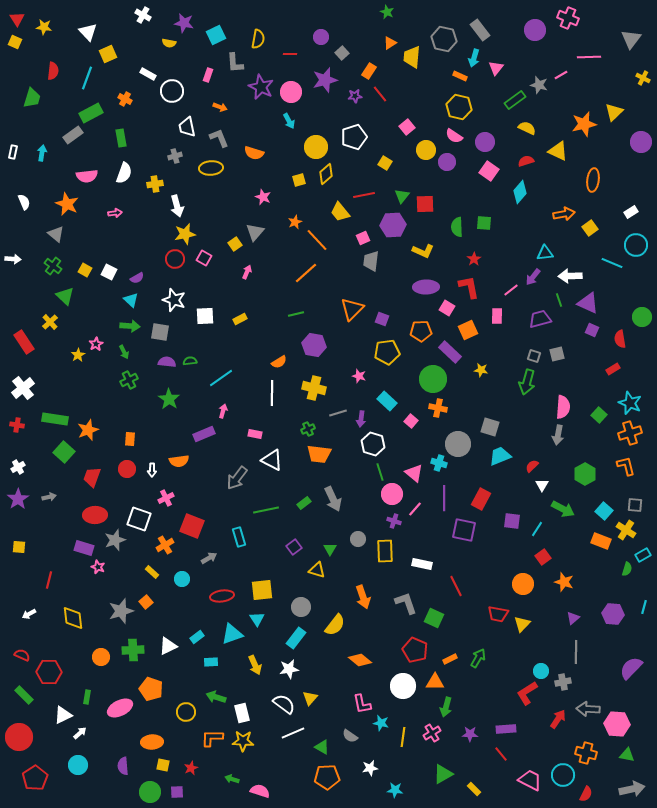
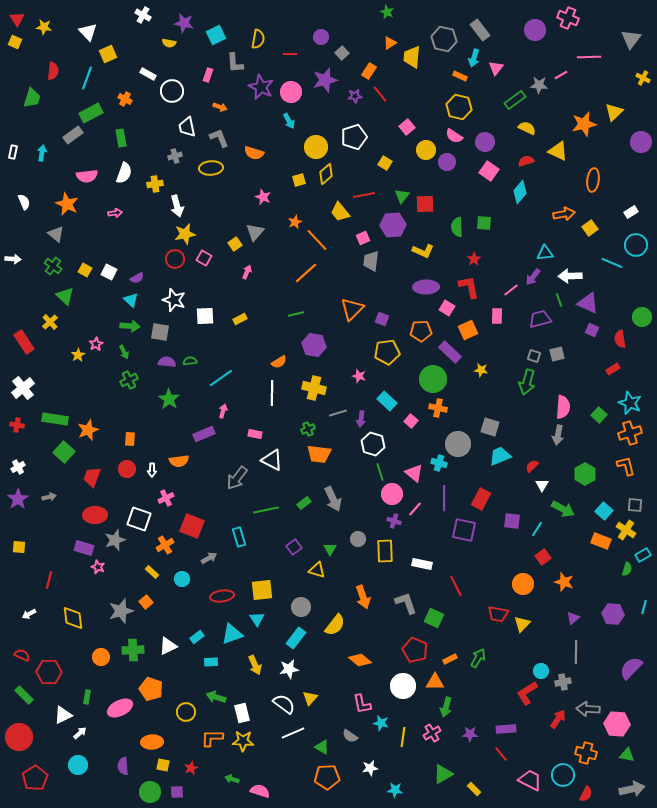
gray star at (539, 85): rotated 12 degrees counterclockwise
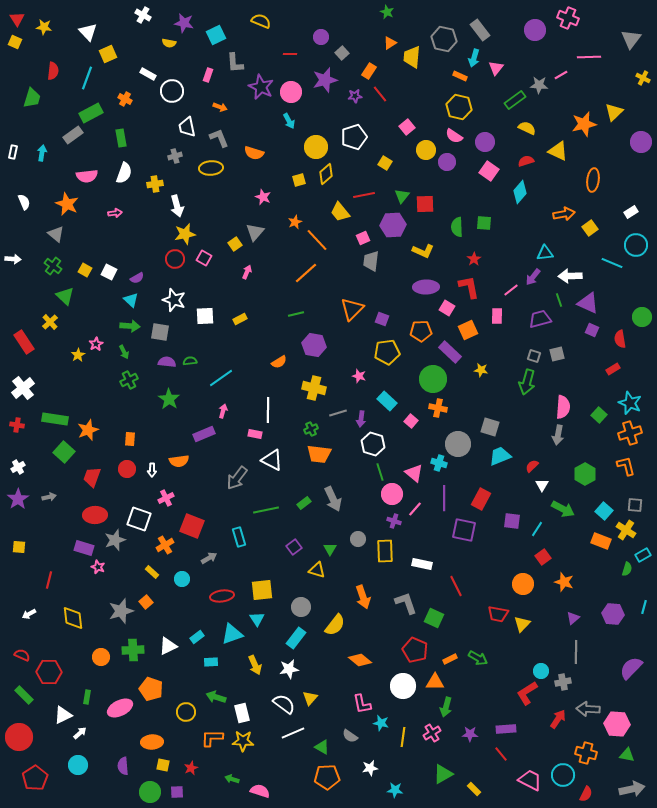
yellow semicircle at (258, 39): moved 3 px right, 18 px up; rotated 78 degrees counterclockwise
white line at (272, 393): moved 4 px left, 17 px down
green cross at (308, 429): moved 3 px right
green arrow at (478, 658): rotated 90 degrees clockwise
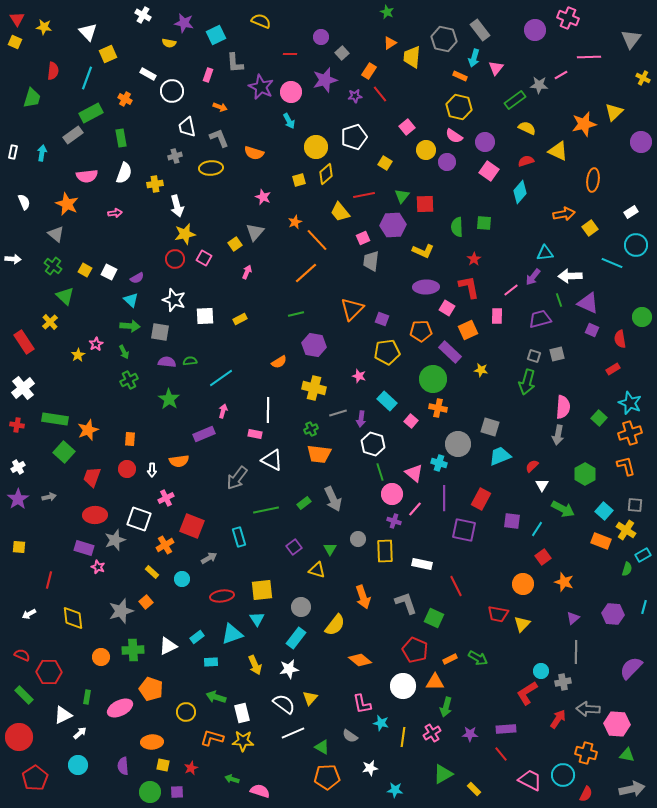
green square at (599, 415): moved 3 px down
orange L-shape at (212, 738): rotated 15 degrees clockwise
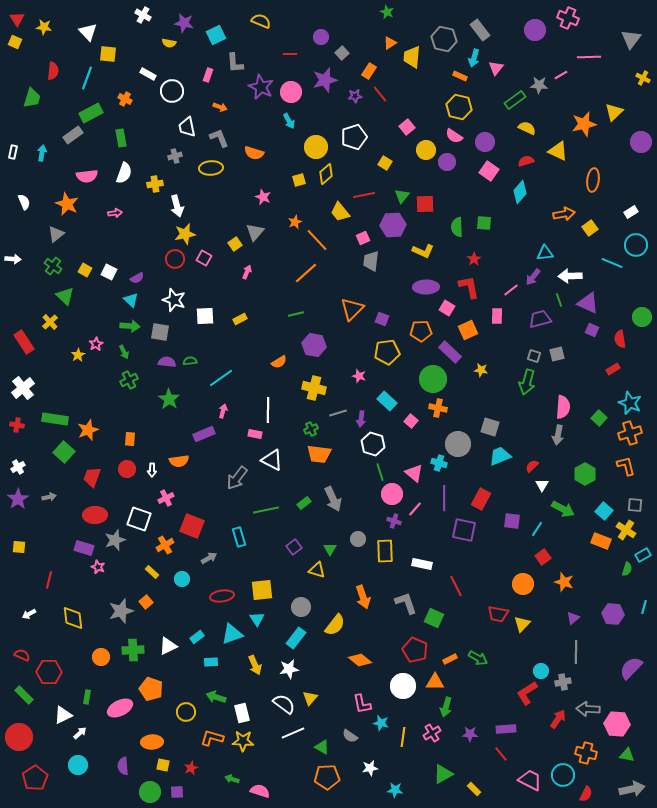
yellow square at (108, 54): rotated 30 degrees clockwise
gray triangle at (56, 234): rotated 42 degrees clockwise
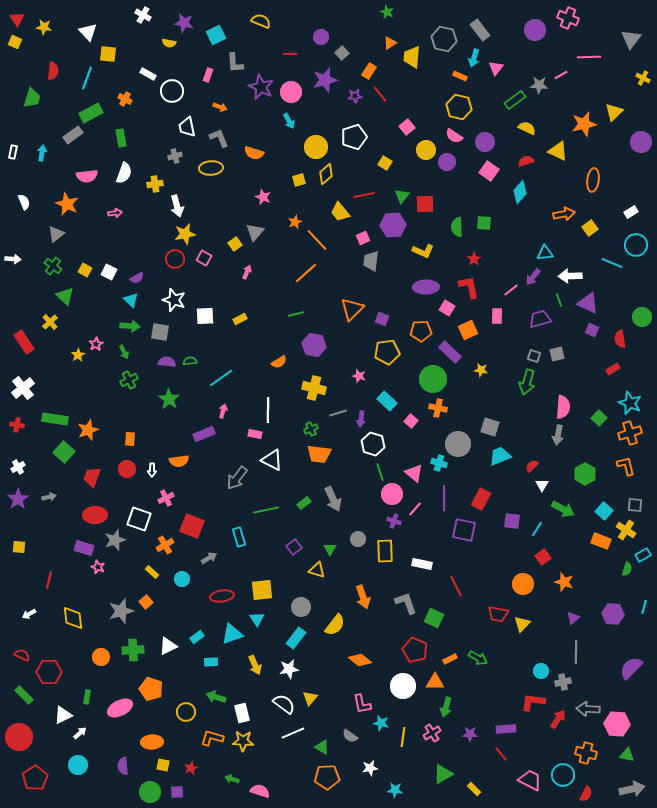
red L-shape at (527, 693): moved 6 px right, 9 px down; rotated 40 degrees clockwise
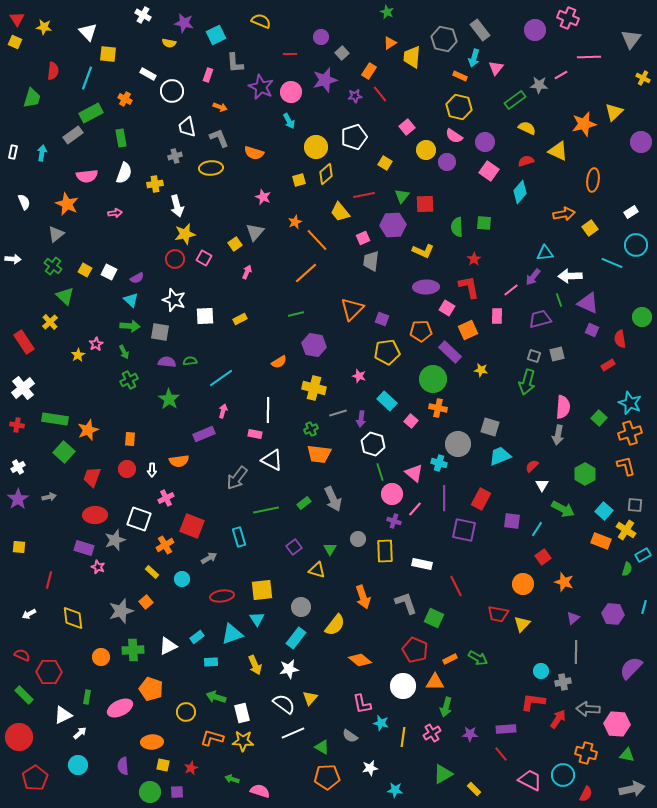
red rectangle at (613, 369): moved 5 px left, 4 px up
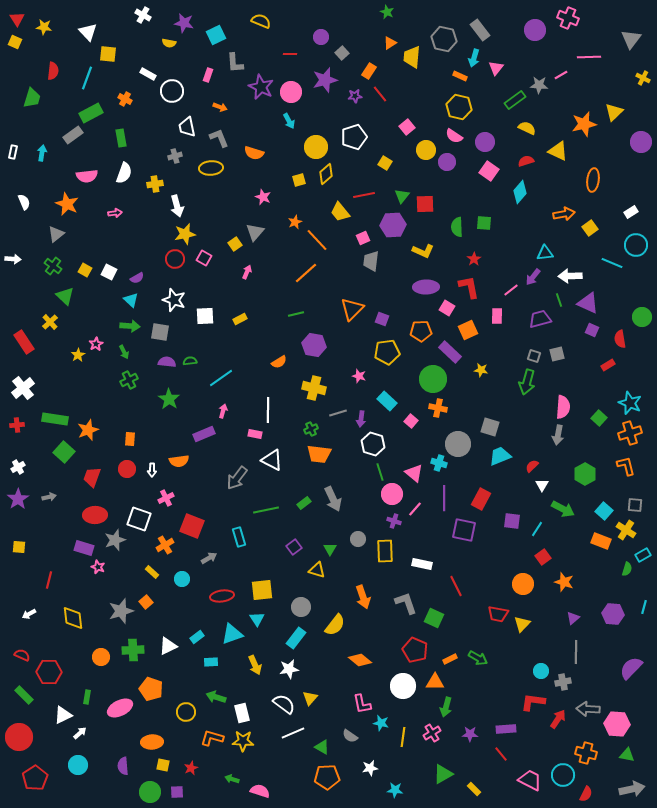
red cross at (17, 425): rotated 16 degrees counterclockwise
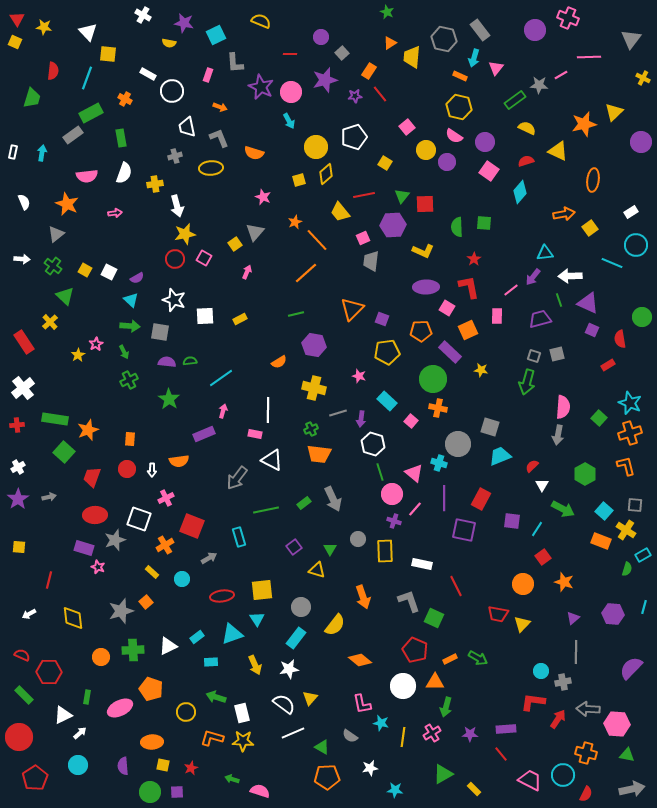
white arrow at (13, 259): moved 9 px right
gray L-shape at (406, 603): moved 3 px right, 2 px up
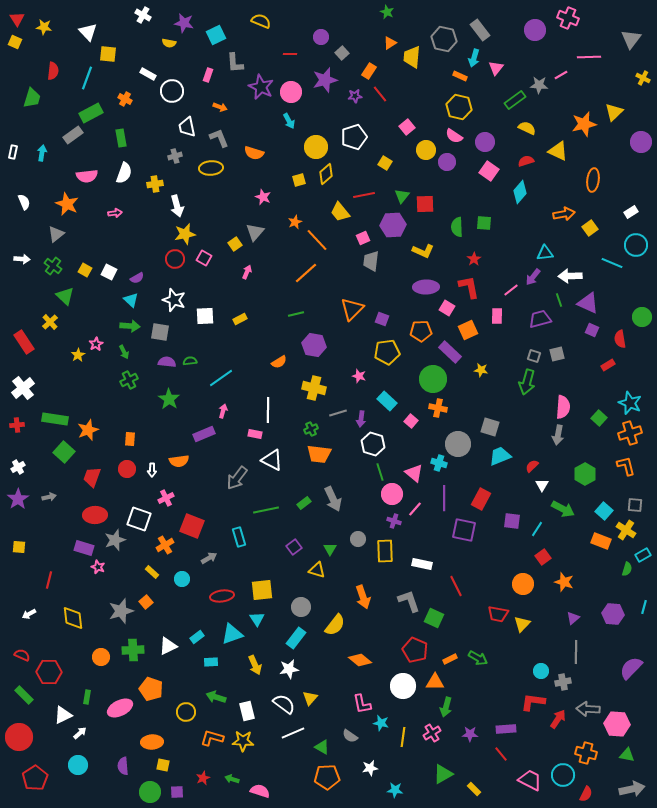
white rectangle at (242, 713): moved 5 px right, 2 px up
red star at (191, 768): moved 12 px right, 10 px down
